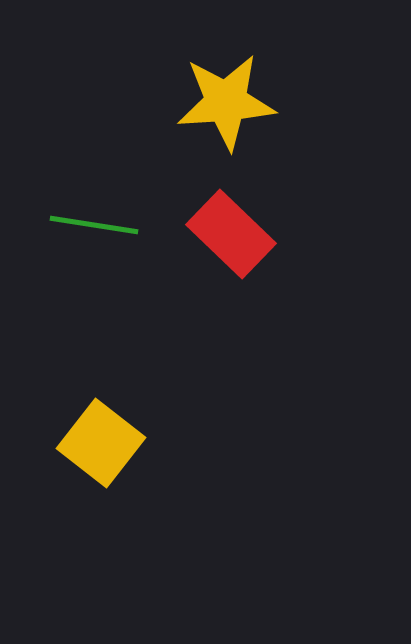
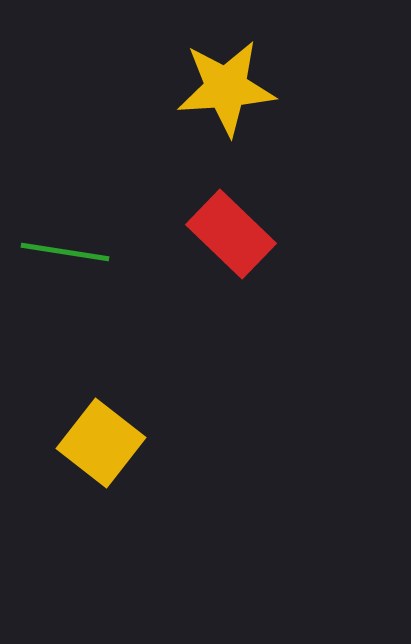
yellow star: moved 14 px up
green line: moved 29 px left, 27 px down
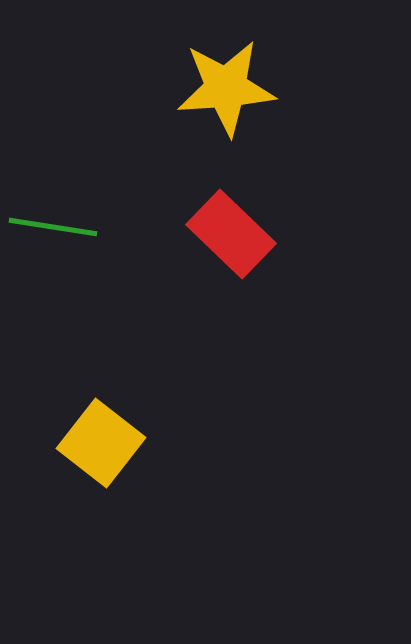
green line: moved 12 px left, 25 px up
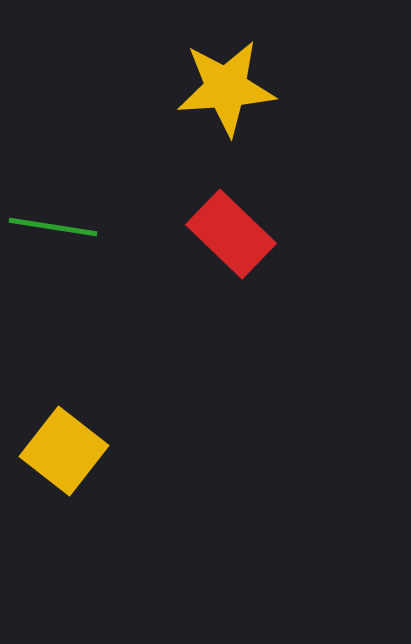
yellow square: moved 37 px left, 8 px down
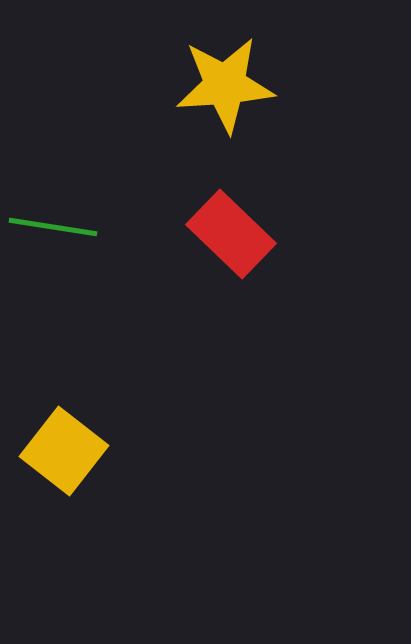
yellow star: moved 1 px left, 3 px up
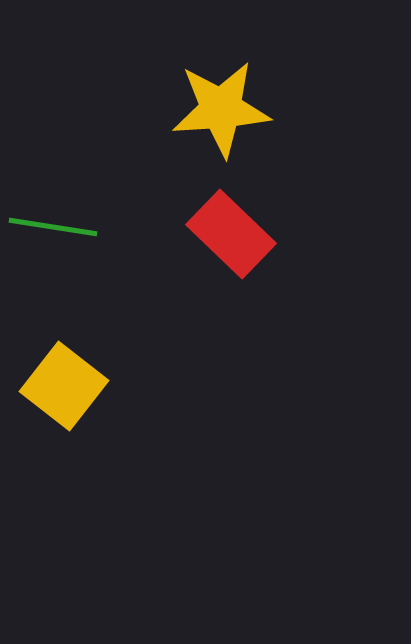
yellow star: moved 4 px left, 24 px down
yellow square: moved 65 px up
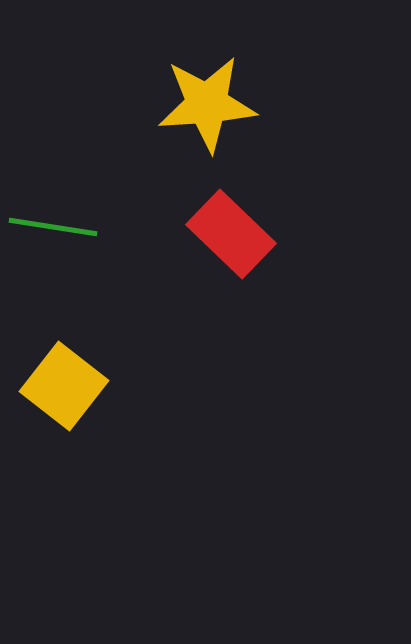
yellow star: moved 14 px left, 5 px up
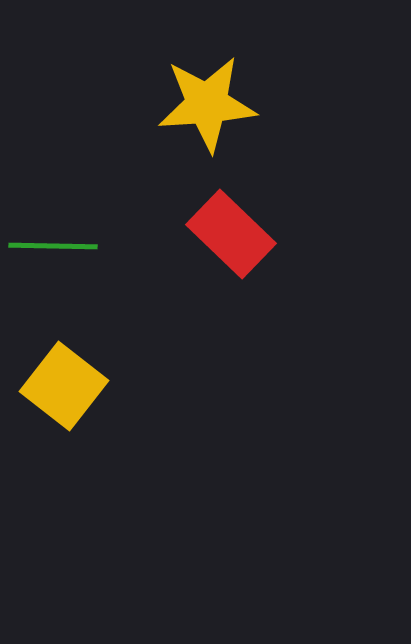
green line: moved 19 px down; rotated 8 degrees counterclockwise
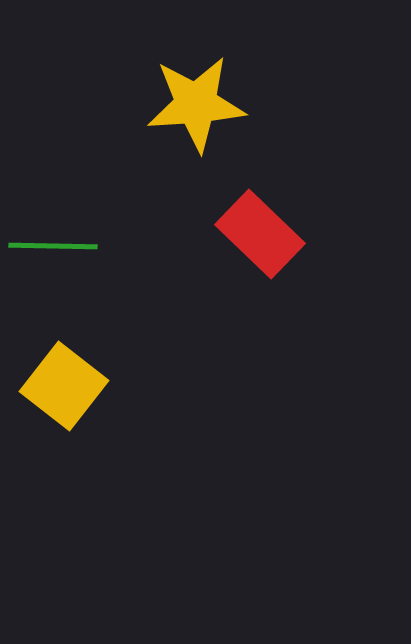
yellow star: moved 11 px left
red rectangle: moved 29 px right
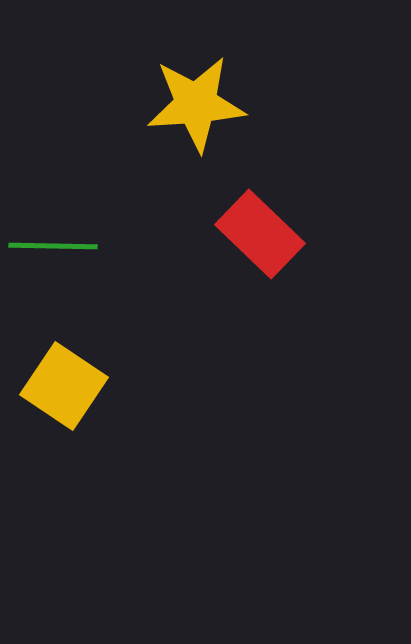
yellow square: rotated 4 degrees counterclockwise
